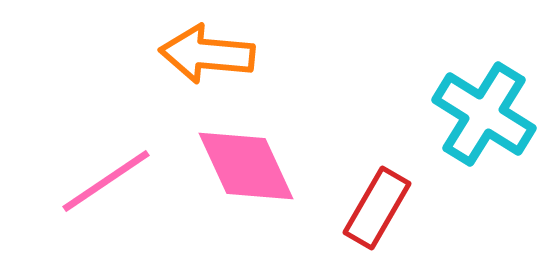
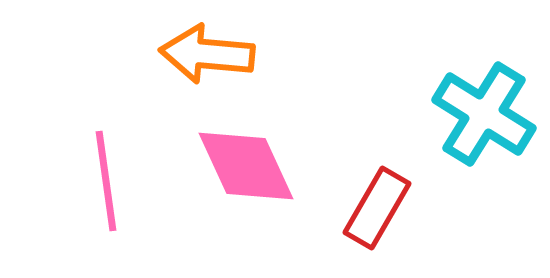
pink line: rotated 64 degrees counterclockwise
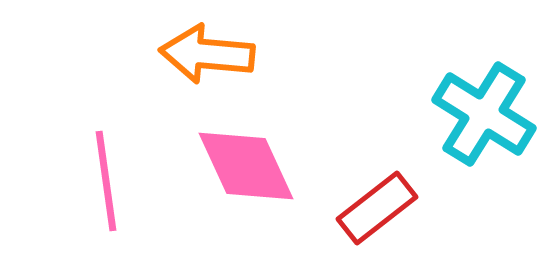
red rectangle: rotated 22 degrees clockwise
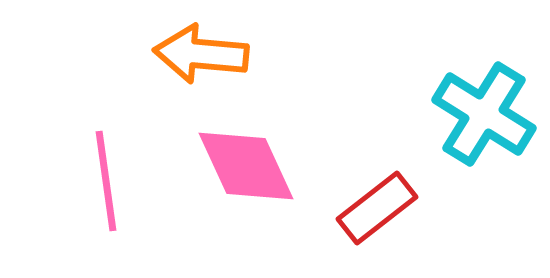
orange arrow: moved 6 px left
